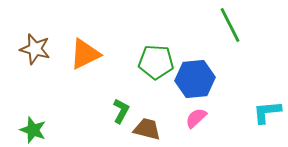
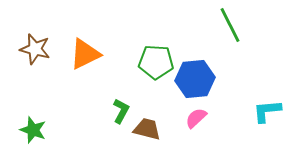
cyan L-shape: moved 1 px up
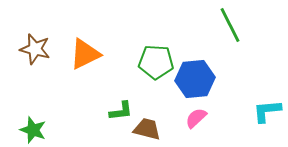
green L-shape: rotated 55 degrees clockwise
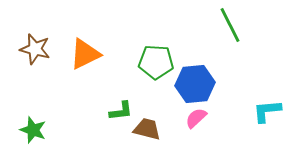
blue hexagon: moved 5 px down
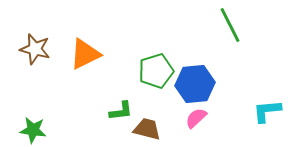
green pentagon: moved 9 px down; rotated 20 degrees counterclockwise
green star: rotated 12 degrees counterclockwise
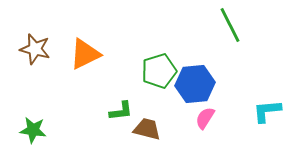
green pentagon: moved 3 px right
pink semicircle: moved 9 px right; rotated 15 degrees counterclockwise
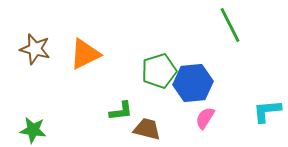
blue hexagon: moved 2 px left, 1 px up
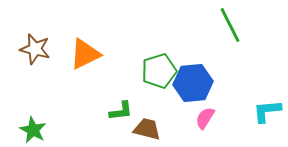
green star: rotated 20 degrees clockwise
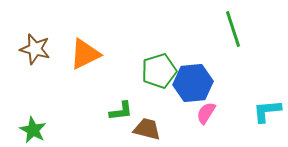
green line: moved 3 px right, 4 px down; rotated 9 degrees clockwise
pink semicircle: moved 1 px right, 5 px up
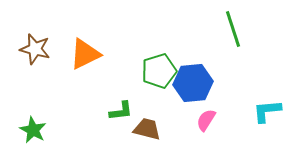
pink semicircle: moved 7 px down
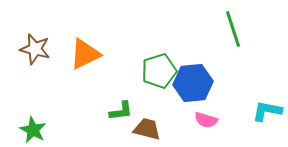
cyan L-shape: rotated 16 degrees clockwise
pink semicircle: rotated 105 degrees counterclockwise
